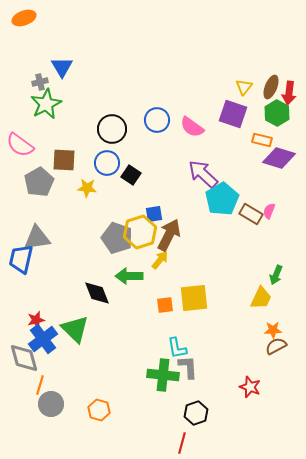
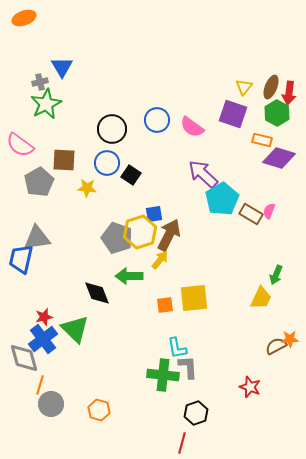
red star at (36, 320): moved 8 px right, 3 px up
orange star at (273, 330): moved 17 px right, 9 px down
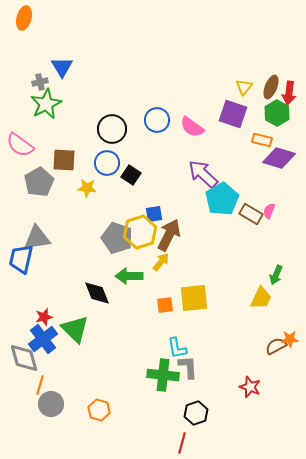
orange ellipse at (24, 18): rotated 55 degrees counterclockwise
yellow arrow at (160, 260): moved 1 px right, 2 px down
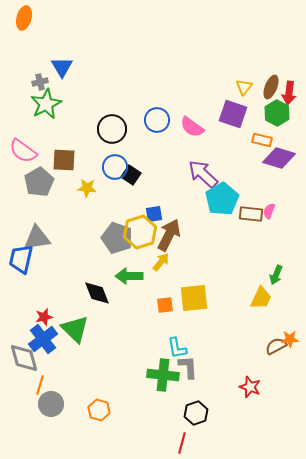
pink semicircle at (20, 145): moved 3 px right, 6 px down
blue circle at (107, 163): moved 8 px right, 4 px down
brown rectangle at (251, 214): rotated 25 degrees counterclockwise
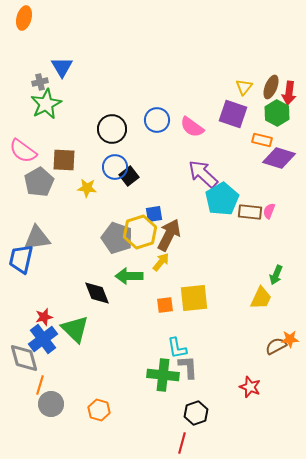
black square at (131, 175): moved 2 px left, 1 px down; rotated 18 degrees clockwise
brown rectangle at (251, 214): moved 1 px left, 2 px up
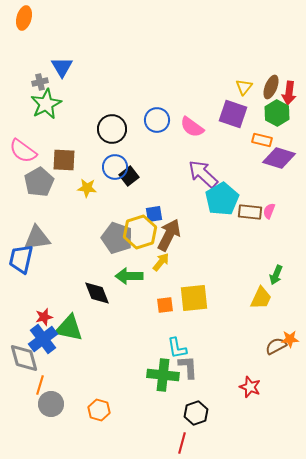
green triangle at (75, 329): moved 6 px left, 1 px up; rotated 32 degrees counterclockwise
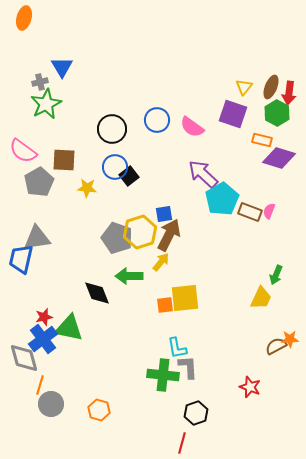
brown rectangle at (250, 212): rotated 15 degrees clockwise
blue square at (154, 214): moved 10 px right
yellow square at (194, 298): moved 9 px left
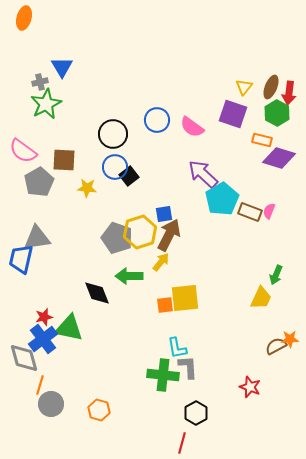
black circle at (112, 129): moved 1 px right, 5 px down
black hexagon at (196, 413): rotated 10 degrees counterclockwise
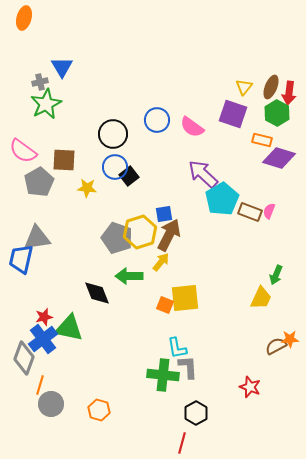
orange square at (165, 305): rotated 30 degrees clockwise
gray diamond at (24, 358): rotated 36 degrees clockwise
